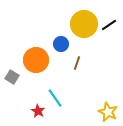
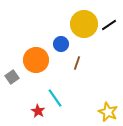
gray square: rotated 24 degrees clockwise
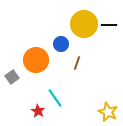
black line: rotated 35 degrees clockwise
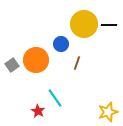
gray square: moved 12 px up
yellow star: rotated 30 degrees clockwise
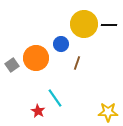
orange circle: moved 2 px up
yellow star: rotated 18 degrees clockwise
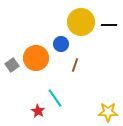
yellow circle: moved 3 px left, 2 px up
brown line: moved 2 px left, 2 px down
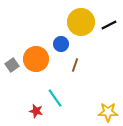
black line: rotated 28 degrees counterclockwise
orange circle: moved 1 px down
red star: moved 2 px left; rotated 16 degrees counterclockwise
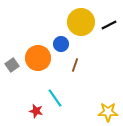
orange circle: moved 2 px right, 1 px up
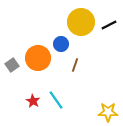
cyan line: moved 1 px right, 2 px down
red star: moved 3 px left, 10 px up; rotated 16 degrees clockwise
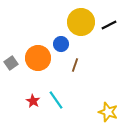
gray square: moved 1 px left, 2 px up
yellow star: rotated 18 degrees clockwise
